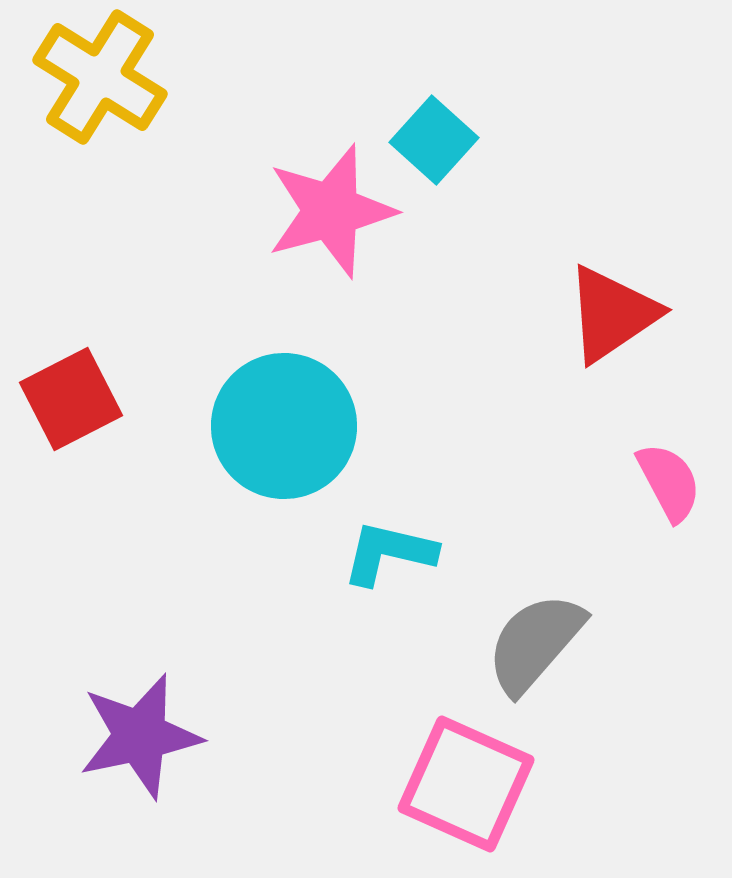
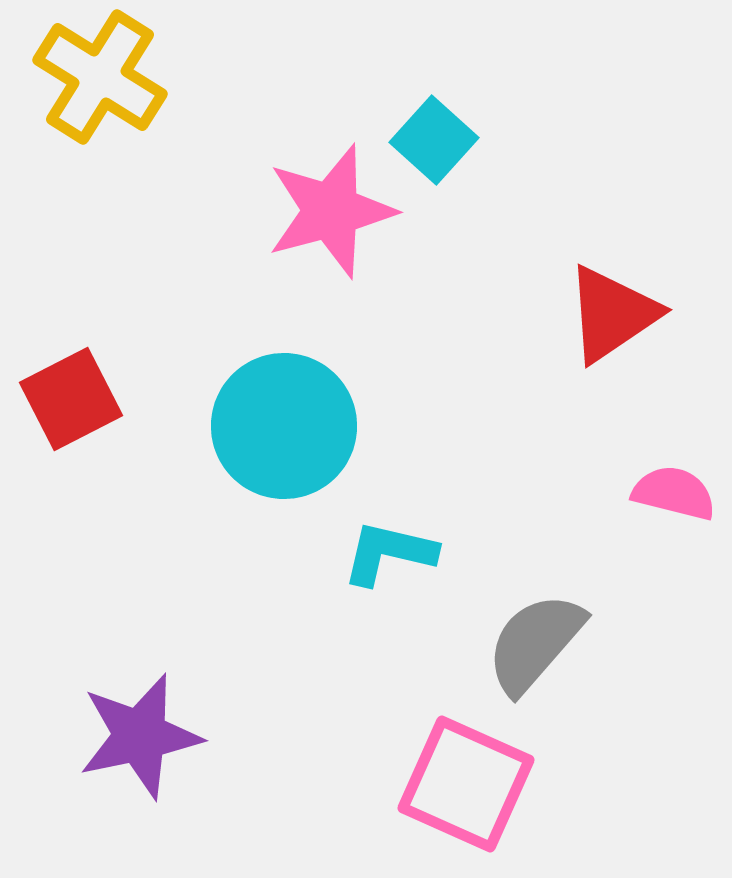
pink semicircle: moved 5 px right, 11 px down; rotated 48 degrees counterclockwise
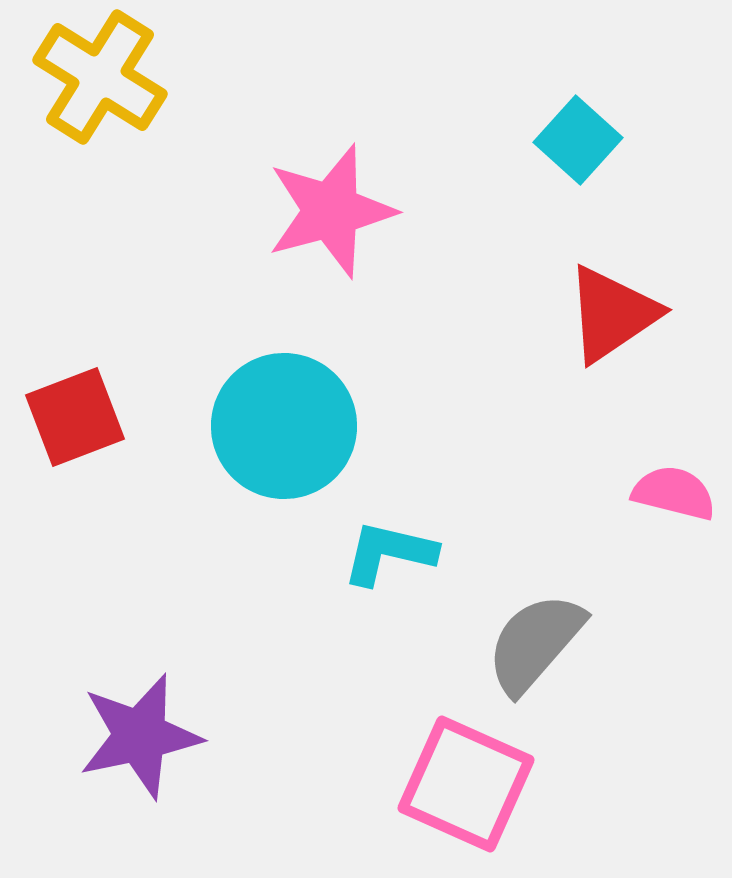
cyan square: moved 144 px right
red square: moved 4 px right, 18 px down; rotated 6 degrees clockwise
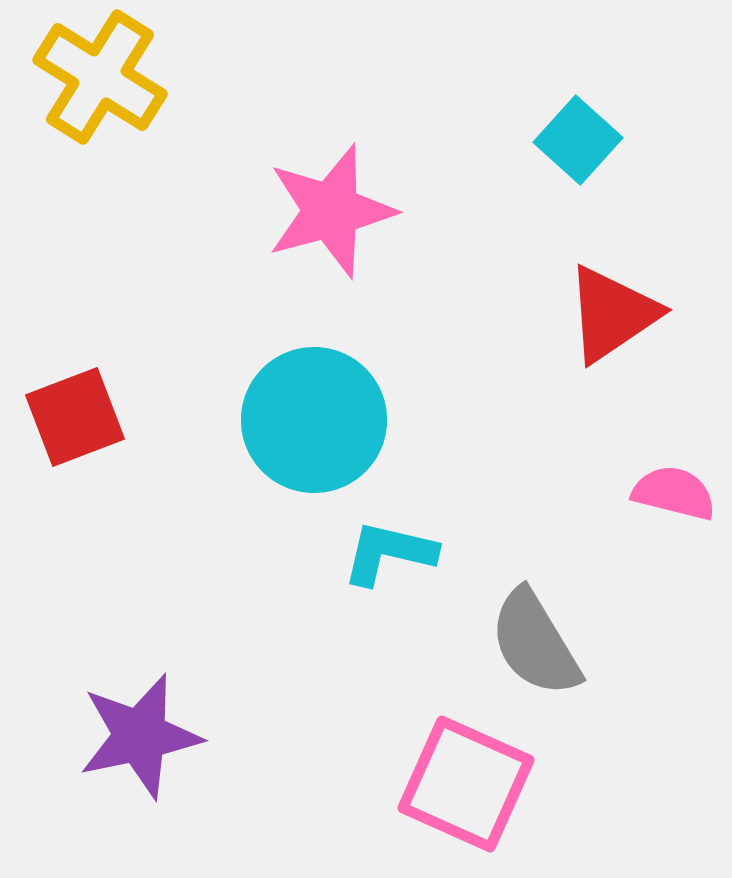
cyan circle: moved 30 px right, 6 px up
gray semicircle: rotated 72 degrees counterclockwise
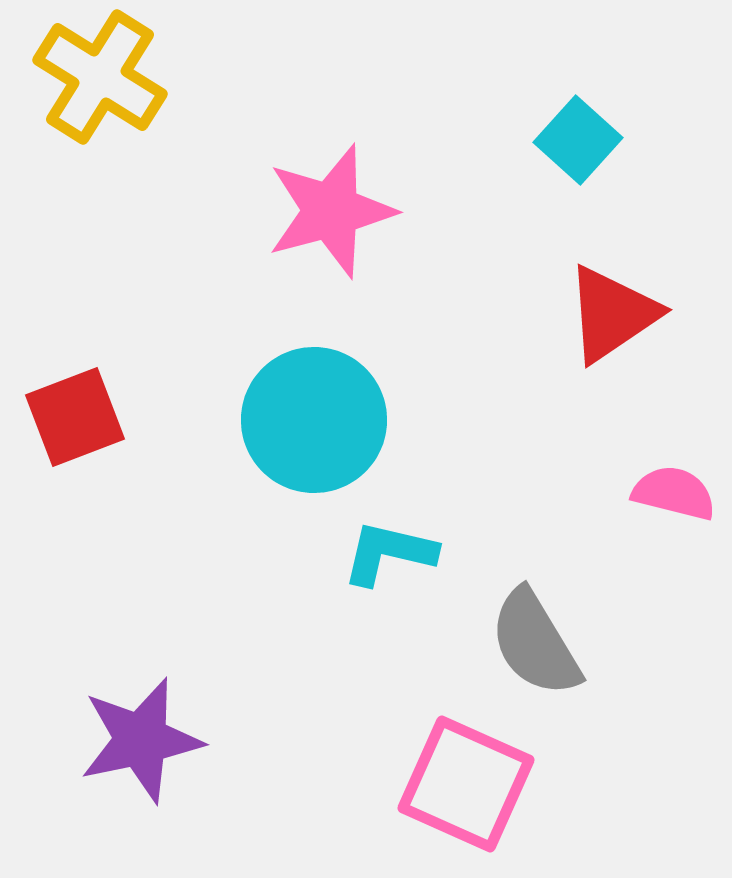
purple star: moved 1 px right, 4 px down
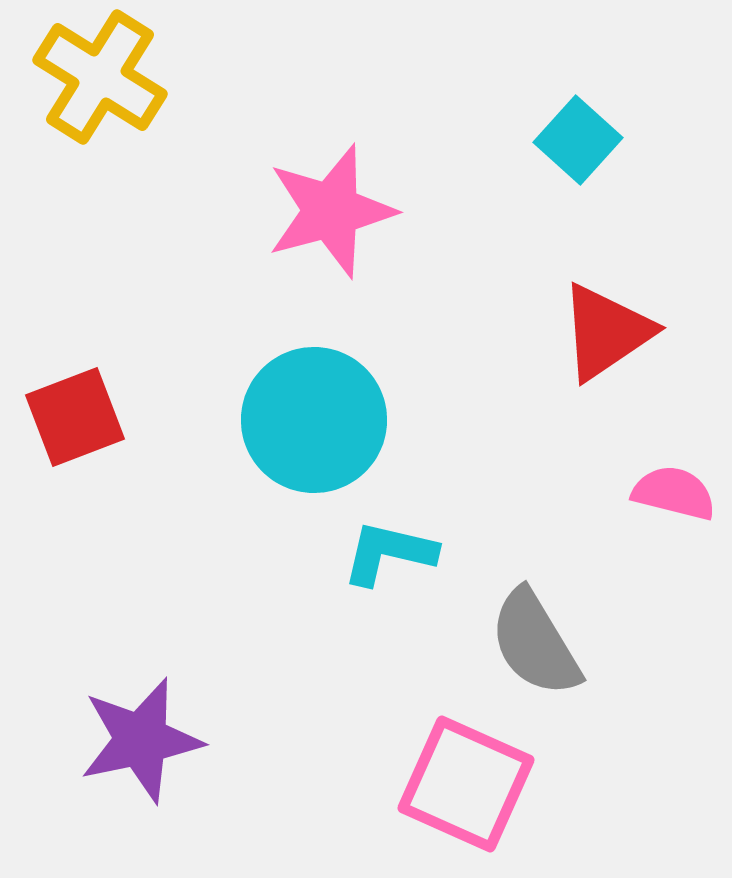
red triangle: moved 6 px left, 18 px down
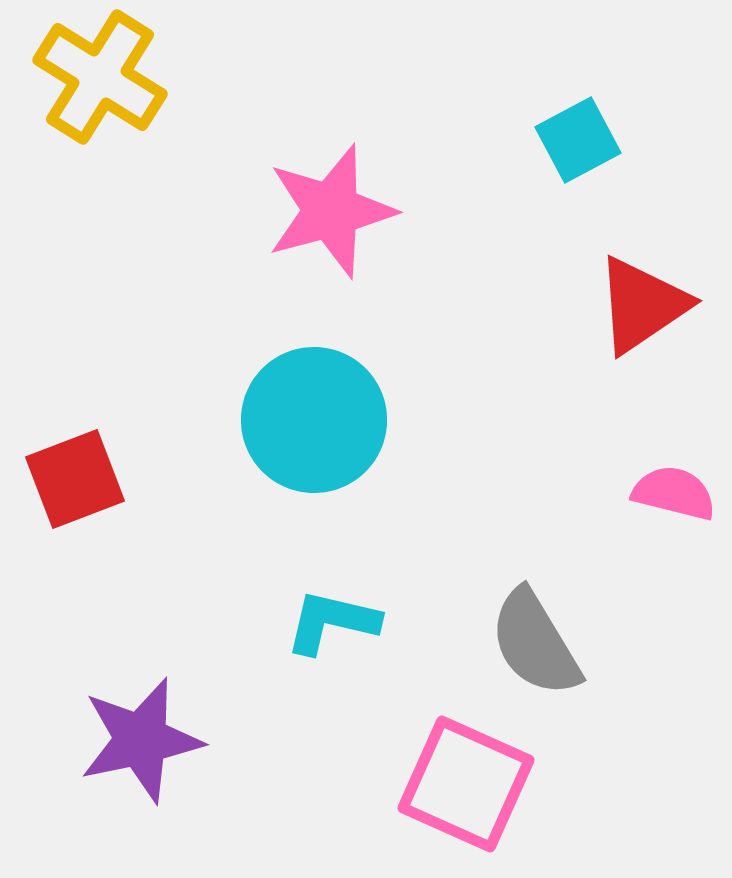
cyan square: rotated 20 degrees clockwise
red triangle: moved 36 px right, 27 px up
red square: moved 62 px down
cyan L-shape: moved 57 px left, 69 px down
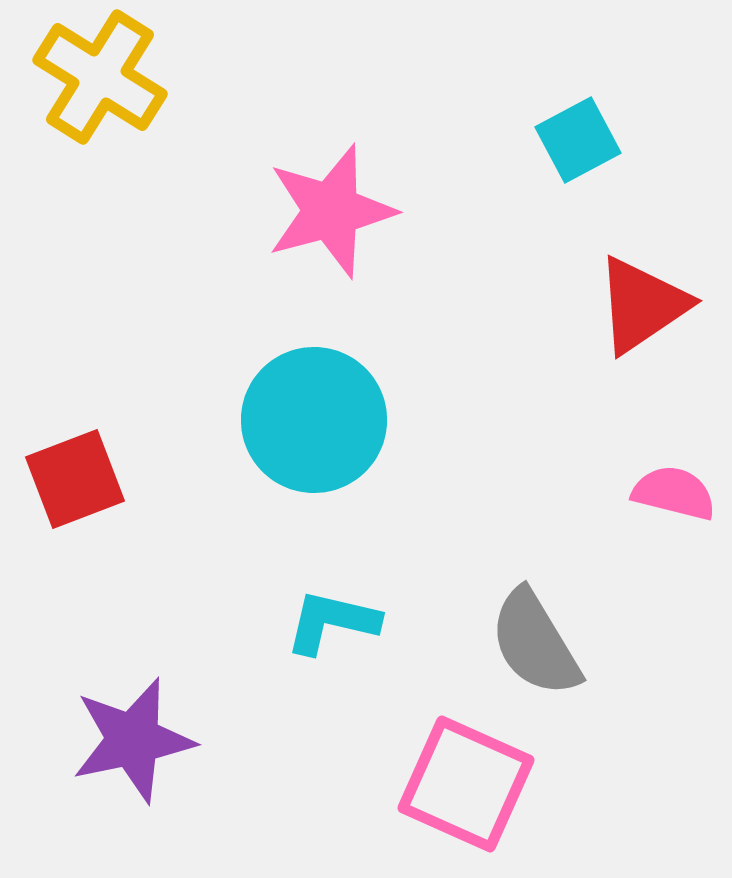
purple star: moved 8 px left
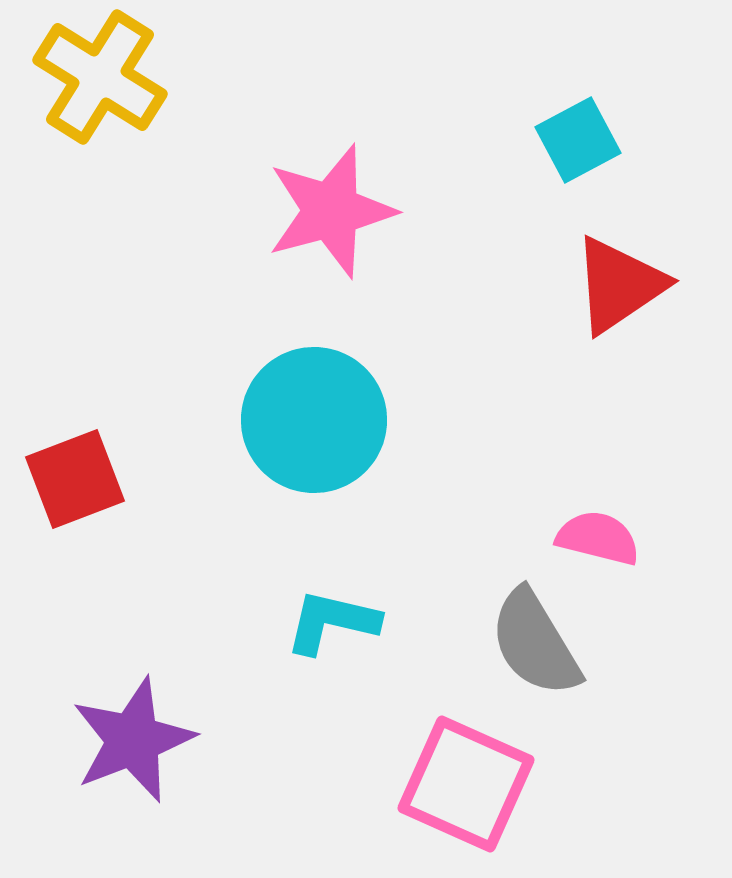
red triangle: moved 23 px left, 20 px up
pink semicircle: moved 76 px left, 45 px down
purple star: rotated 9 degrees counterclockwise
